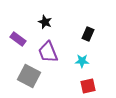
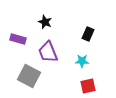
purple rectangle: rotated 21 degrees counterclockwise
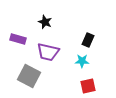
black rectangle: moved 6 px down
purple trapezoid: rotated 55 degrees counterclockwise
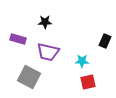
black star: rotated 24 degrees counterclockwise
black rectangle: moved 17 px right, 1 px down
gray square: moved 1 px down
red square: moved 4 px up
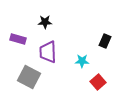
purple trapezoid: rotated 75 degrees clockwise
red square: moved 10 px right; rotated 28 degrees counterclockwise
